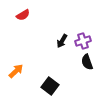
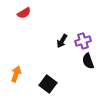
red semicircle: moved 1 px right, 2 px up
black semicircle: moved 1 px right, 1 px up
orange arrow: moved 3 px down; rotated 28 degrees counterclockwise
black square: moved 2 px left, 2 px up
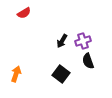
black square: moved 13 px right, 10 px up
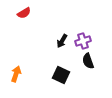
black square: moved 1 px down; rotated 12 degrees counterclockwise
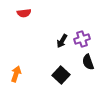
red semicircle: rotated 24 degrees clockwise
purple cross: moved 1 px left, 2 px up
black semicircle: moved 1 px down
black square: rotated 18 degrees clockwise
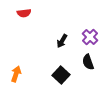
purple cross: moved 8 px right, 2 px up; rotated 28 degrees counterclockwise
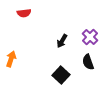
orange arrow: moved 5 px left, 15 px up
